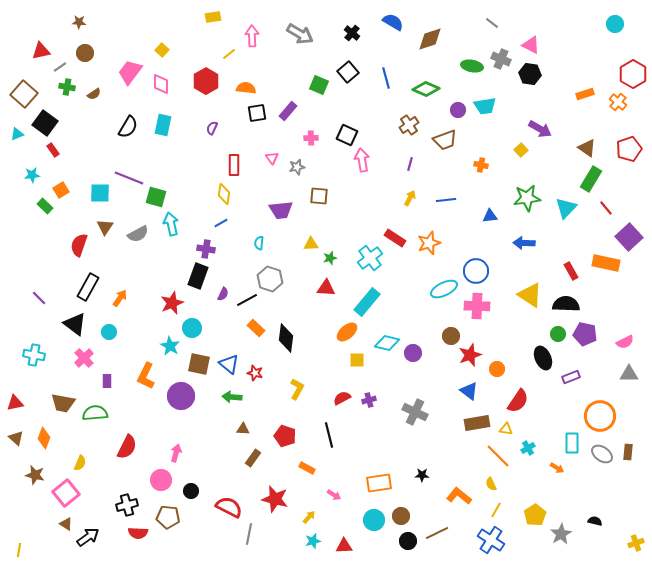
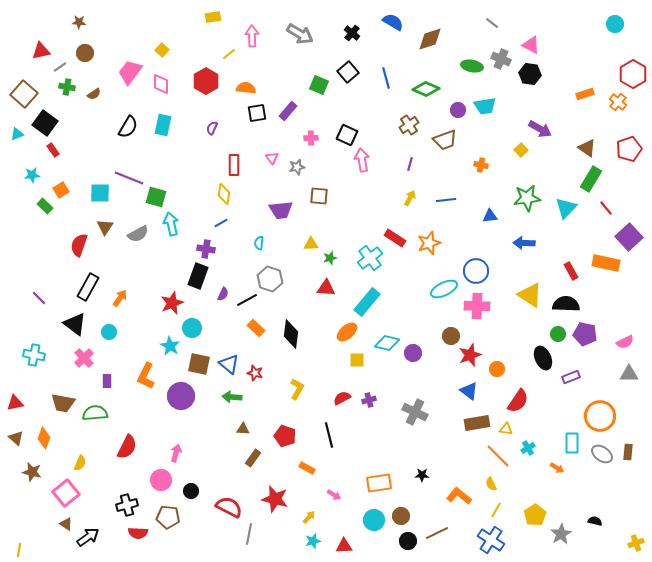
black diamond at (286, 338): moved 5 px right, 4 px up
brown star at (35, 475): moved 3 px left, 3 px up
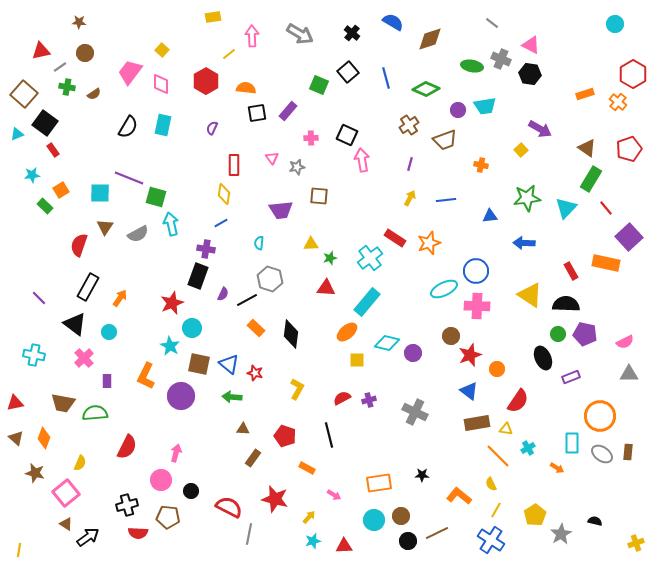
brown star at (32, 472): moved 3 px right, 1 px down
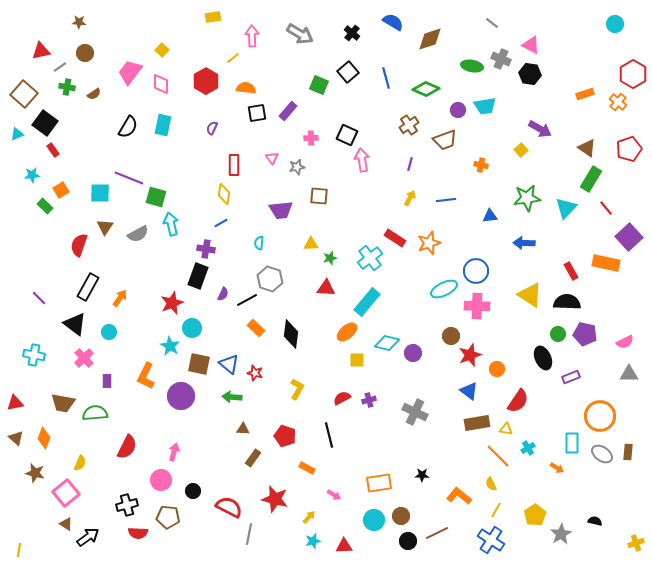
yellow line at (229, 54): moved 4 px right, 4 px down
black semicircle at (566, 304): moved 1 px right, 2 px up
pink arrow at (176, 453): moved 2 px left, 1 px up
black circle at (191, 491): moved 2 px right
